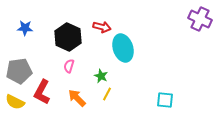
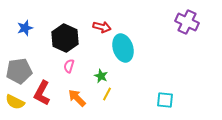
purple cross: moved 13 px left, 3 px down
blue star: rotated 21 degrees counterclockwise
black hexagon: moved 3 px left, 1 px down
red L-shape: moved 1 px down
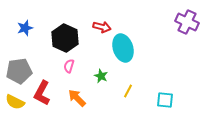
yellow line: moved 21 px right, 3 px up
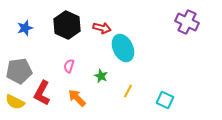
red arrow: moved 1 px down
black hexagon: moved 2 px right, 13 px up
cyan ellipse: rotated 8 degrees counterclockwise
cyan square: rotated 18 degrees clockwise
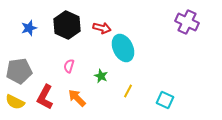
blue star: moved 4 px right
red L-shape: moved 3 px right, 4 px down
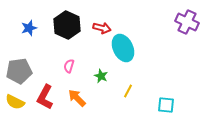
cyan square: moved 1 px right, 5 px down; rotated 18 degrees counterclockwise
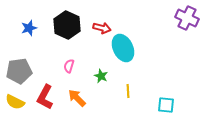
purple cross: moved 4 px up
yellow line: rotated 32 degrees counterclockwise
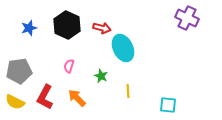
cyan square: moved 2 px right
